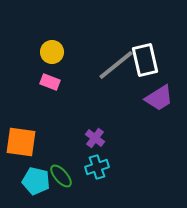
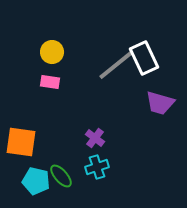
white rectangle: moved 1 px left, 2 px up; rotated 12 degrees counterclockwise
pink rectangle: rotated 12 degrees counterclockwise
purple trapezoid: moved 1 px right, 5 px down; rotated 48 degrees clockwise
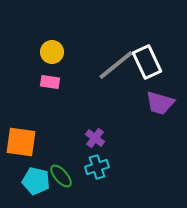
white rectangle: moved 3 px right, 4 px down
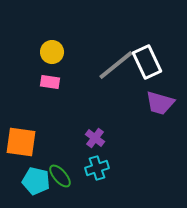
cyan cross: moved 1 px down
green ellipse: moved 1 px left
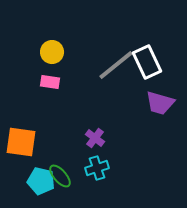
cyan pentagon: moved 5 px right
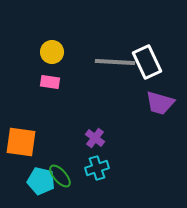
gray line: moved 1 px left, 3 px up; rotated 42 degrees clockwise
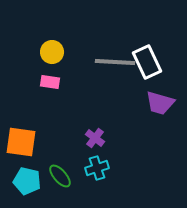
cyan pentagon: moved 14 px left
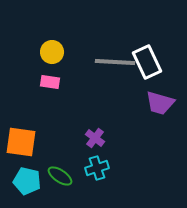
green ellipse: rotated 15 degrees counterclockwise
